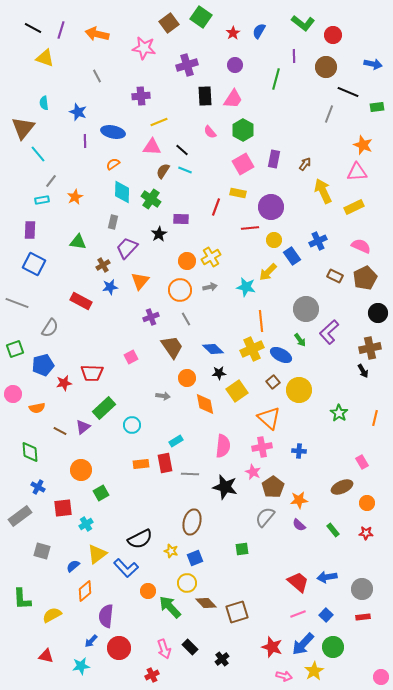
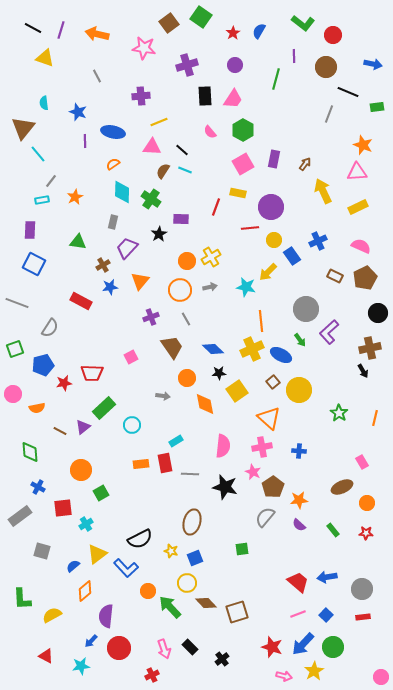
yellow rectangle at (354, 207): moved 4 px right
red triangle at (46, 656): rotated 14 degrees clockwise
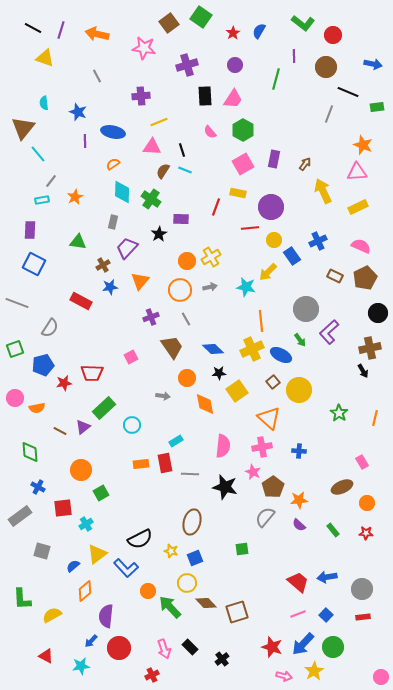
black line at (182, 150): rotated 32 degrees clockwise
pink circle at (13, 394): moved 2 px right, 4 px down
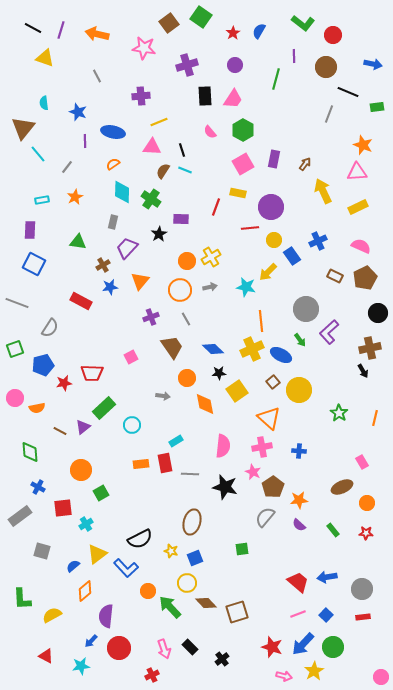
gray line at (51, 181): moved 16 px right, 14 px up
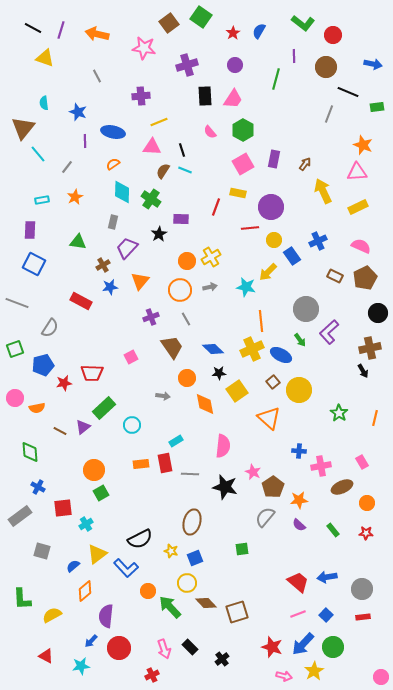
pink cross at (262, 447): moved 59 px right, 19 px down
orange circle at (81, 470): moved 13 px right
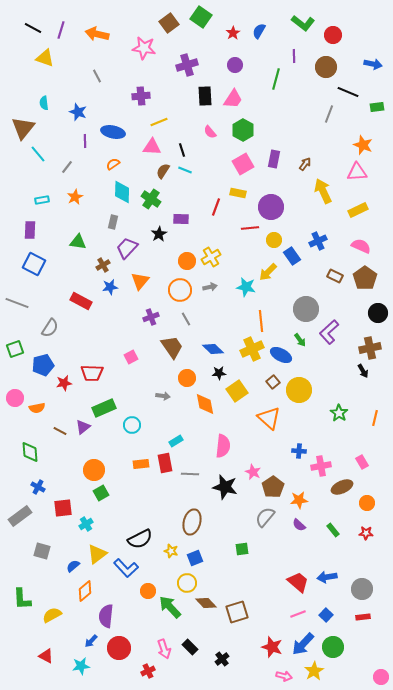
yellow rectangle at (358, 207): moved 3 px down
brown pentagon at (365, 278): rotated 10 degrees counterclockwise
green rectangle at (104, 408): rotated 20 degrees clockwise
red cross at (152, 675): moved 4 px left, 4 px up
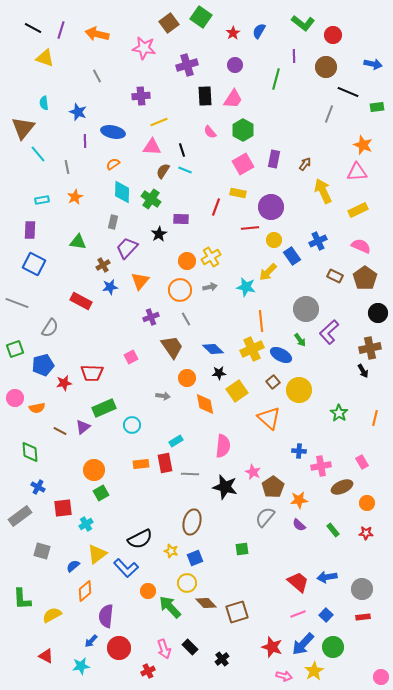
gray line at (67, 167): rotated 48 degrees counterclockwise
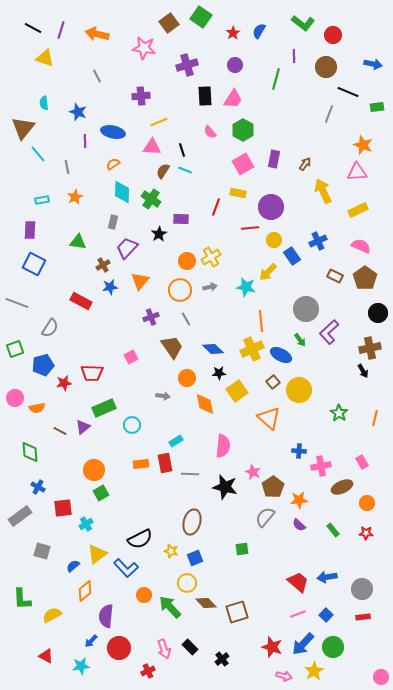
orange circle at (148, 591): moved 4 px left, 4 px down
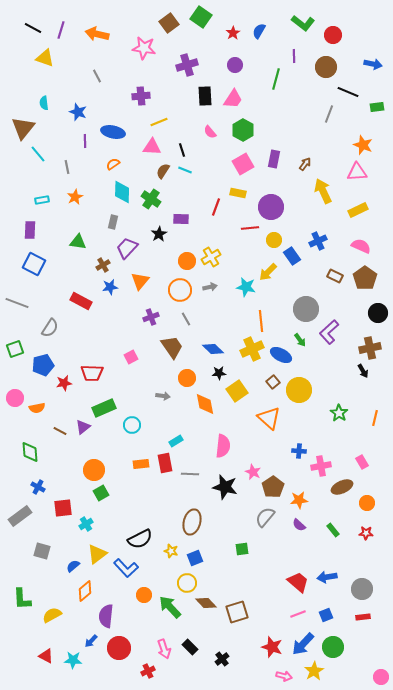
blue square at (326, 615): rotated 24 degrees clockwise
cyan star at (81, 666): moved 8 px left, 6 px up; rotated 12 degrees clockwise
